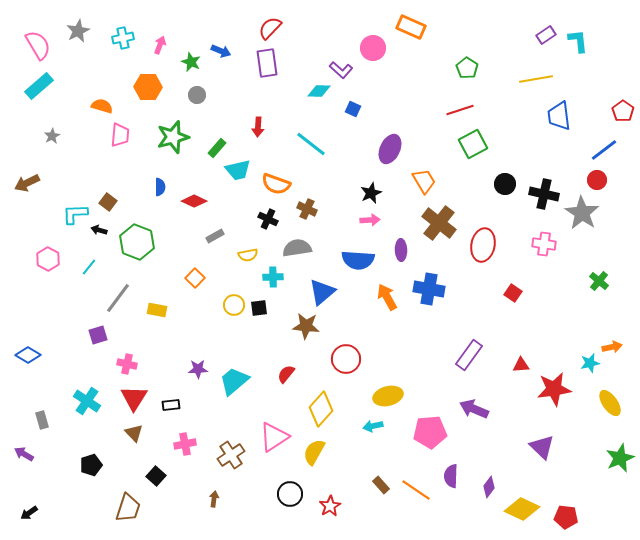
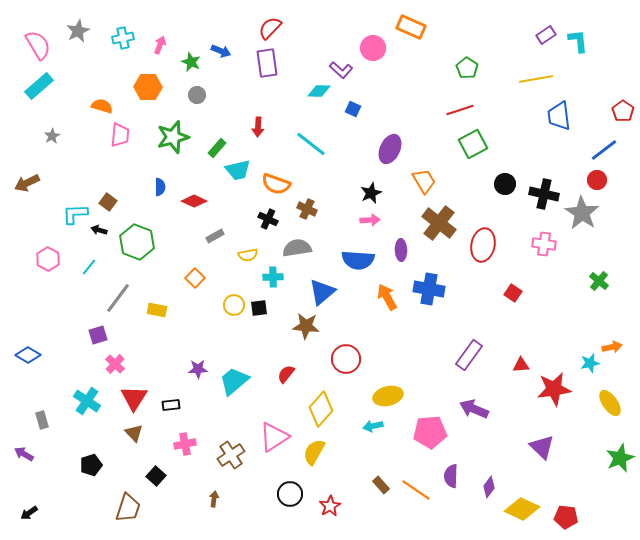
pink cross at (127, 364): moved 12 px left; rotated 30 degrees clockwise
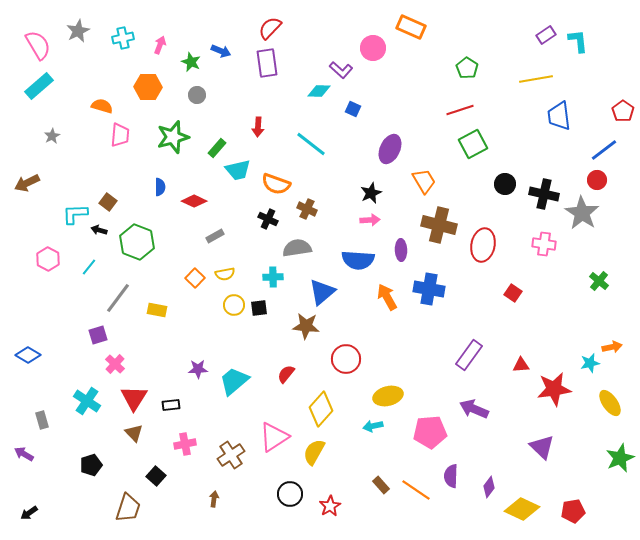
brown cross at (439, 223): moved 2 px down; rotated 24 degrees counterclockwise
yellow semicircle at (248, 255): moved 23 px left, 19 px down
red pentagon at (566, 517): moved 7 px right, 6 px up; rotated 15 degrees counterclockwise
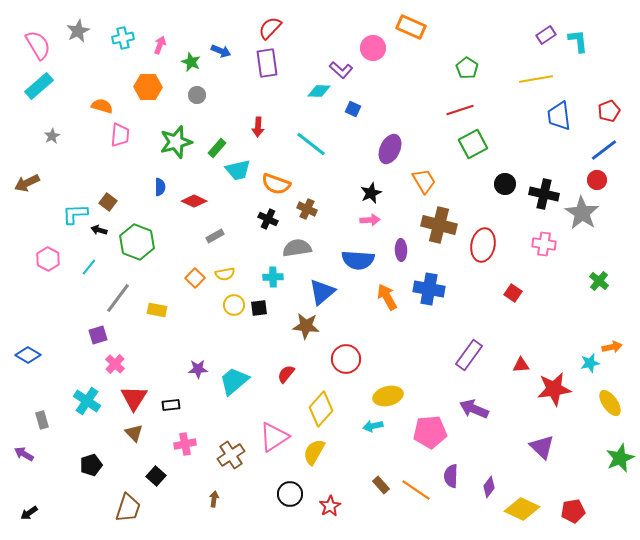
red pentagon at (623, 111): moved 14 px left; rotated 15 degrees clockwise
green star at (173, 137): moved 3 px right, 5 px down
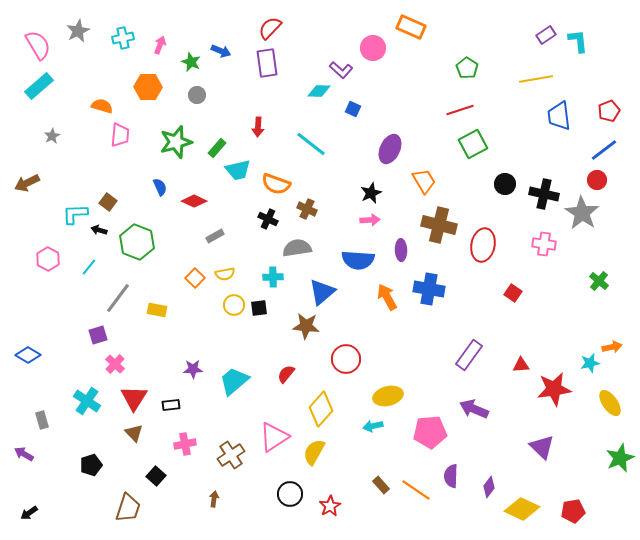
blue semicircle at (160, 187): rotated 24 degrees counterclockwise
purple star at (198, 369): moved 5 px left
